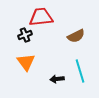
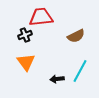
cyan line: rotated 45 degrees clockwise
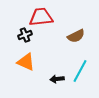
orange triangle: rotated 30 degrees counterclockwise
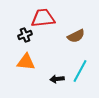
red trapezoid: moved 2 px right, 1 px down
orange triangle: rotated 18 degrees counterclockwise
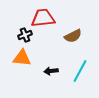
brown semicircle: moved 3 px left
orange triangle: moved 4 px left, 4 px up
black arrow: moved 6 px left, 8 px up
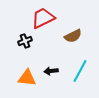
red trapezoid: rotated 20 degrees counterclockwise
black cross: moved 6 px down
orange triangle: moved 5 px right, 20 px down
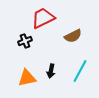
black arrow: rotated 72 degrees counterclockwise
orange triangle: rotated 18 degrees counterclockwise
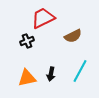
black cross: moved 2 px right
black arrow: moved 3 px down
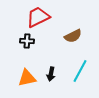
red trapezoid: moved 5 px left, 1 px up
black cross: rotated 24 degrees clockwise
